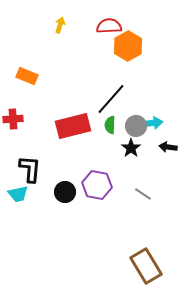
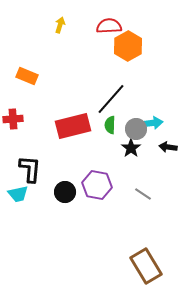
gray circle: moved 3 px down
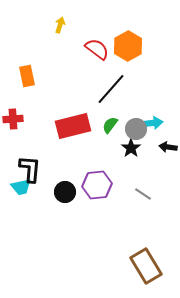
red semicircle: moved 12 px left, 23 px down; rotated 40 degrees clockwise
orange rectangle: rotated 55 degrees clockwise
black line: moved 10 px up
green semicircle: rotated 36 degrees clockwise
purple hexagon: rotated 16 degrees counterclockwise
cyan trapezoid: moved 3 px right, 7 px up
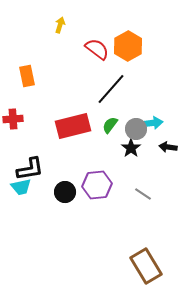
black L-shape: rotated 76 degrees clockwise
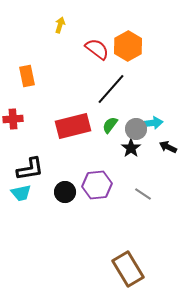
black arrow: rotated 18 degrees clockwise
cyan trapezoid: moved 6 px down
brown rectangle: moved 18 px left, 3 px down
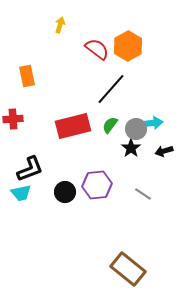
black arrow: moved 4 px left, 4 px down; rotated 42 degrees counterclockwise
black L-shape: rotated 12 degrees counterclockwise
brown rectangle: rotated 20 degrees counterclockwise
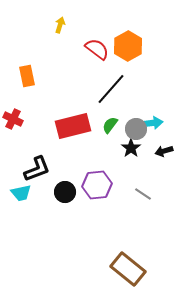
red cross: rotated 30 degrees clockwise
black L-shape: moved 7 px right
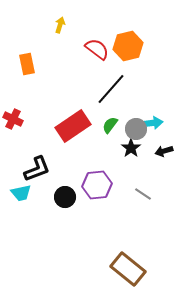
orange hexagon: rotated 16 degrees clockwise
orange rectangle: moved 12 px up
red rectangle: rotated 20 degrees counterclockwise
black circle: moved 5 px down
